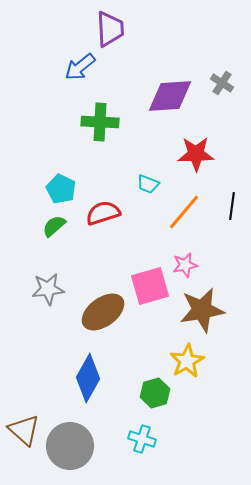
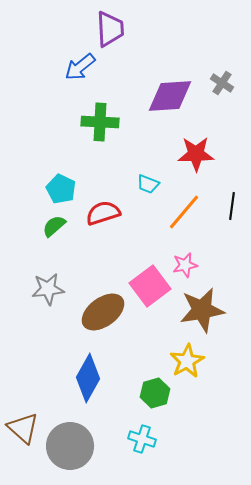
pink square: rotated 21 degrees counterclockwise
brown triangle: moved 1 px left, 2 px up
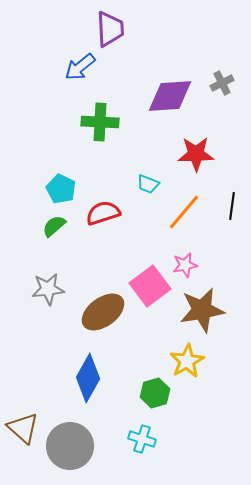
gray cross: rotated 30 degrees clockwise
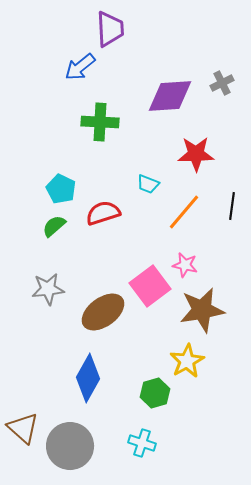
pink star: rotated 25 degrees clockwise
cyan cross: moved 4 px down
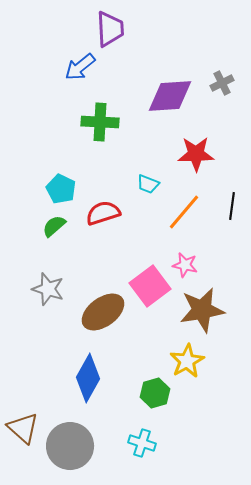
gray star: rotated 24 degrees clockwise
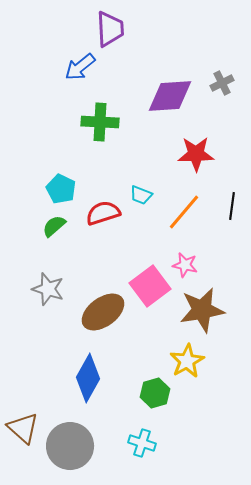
cyan trapezoid: moved 7 px left, 11 px down
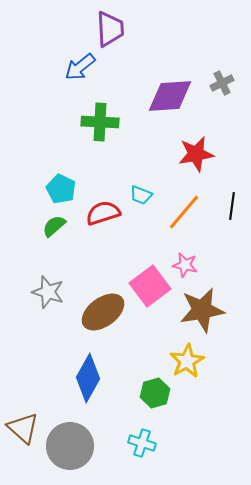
red star: rotated 9 degrees counterclockwise
gray star: moved 3 px down
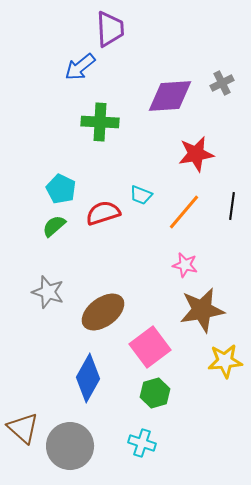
pink square: moved 61 px down
yellow star: moved 38 px right; rotated 24 degrees clockwise
